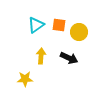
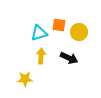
cyan triangle: moved 3 px right, 8 px down; rotated 18 degrees clockwise
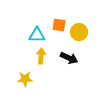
cyan triangle: moved 2 px left, 2 px down; rotated 18 degrees clockwise
